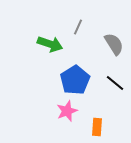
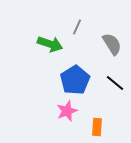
gray line: moved 1 px left
gray semicircle: moved 2 px left
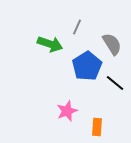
blue pentagon: moved 12 px right, 14 px up
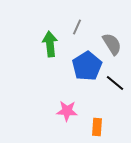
green arrow: rotated 115 degrees counterclockwise
pink star: rotated 25 degrees clockwise
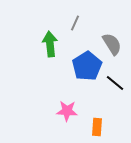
gray line: moved 2 px left, 4 px up
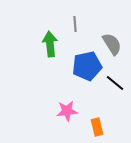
gray line: moved 1 px down; rotated 28 degrees counterclockwise
blue pentagon: rotated 20 degrees clockwise
pink star: rotated 10 degrees counterclockwise
orange rectangle: rotated 18 degrees counterclockwise
